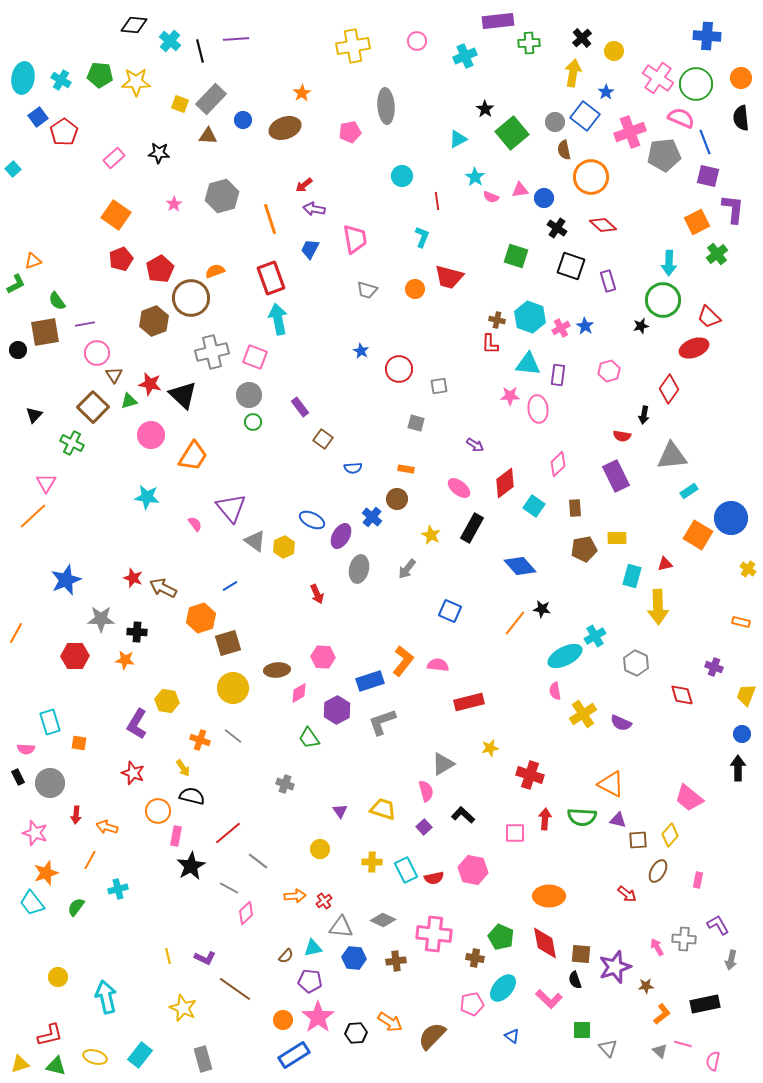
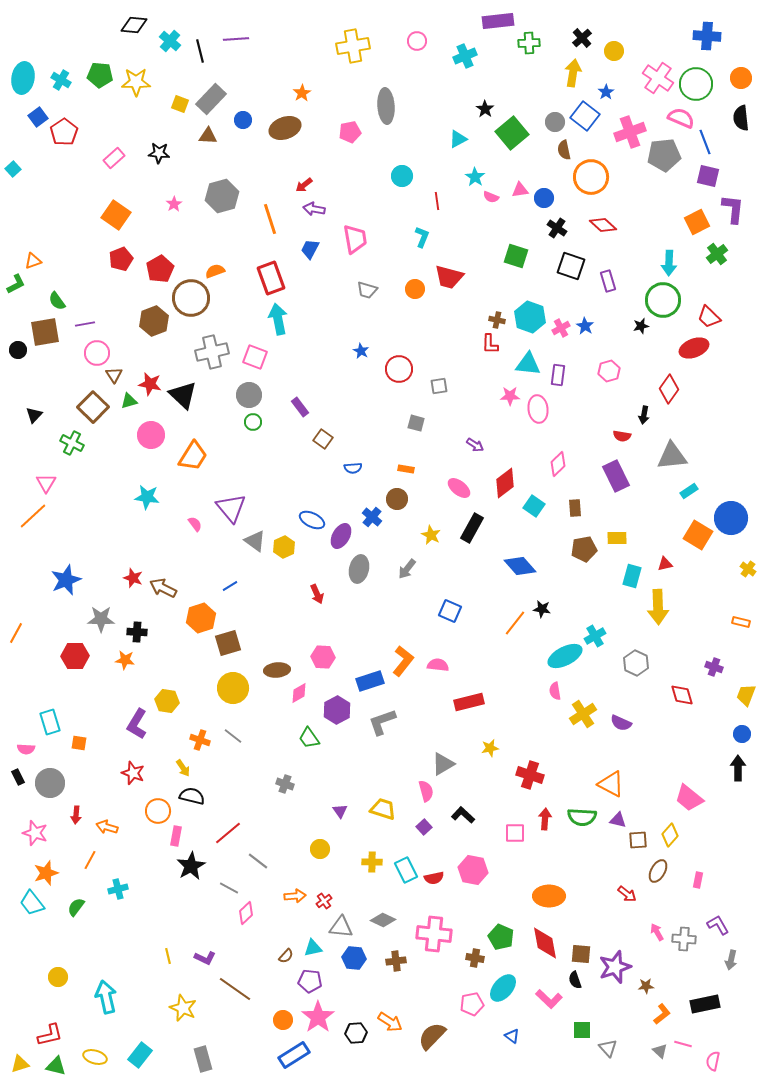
pink arrow at (657, 947): moved 15 px up
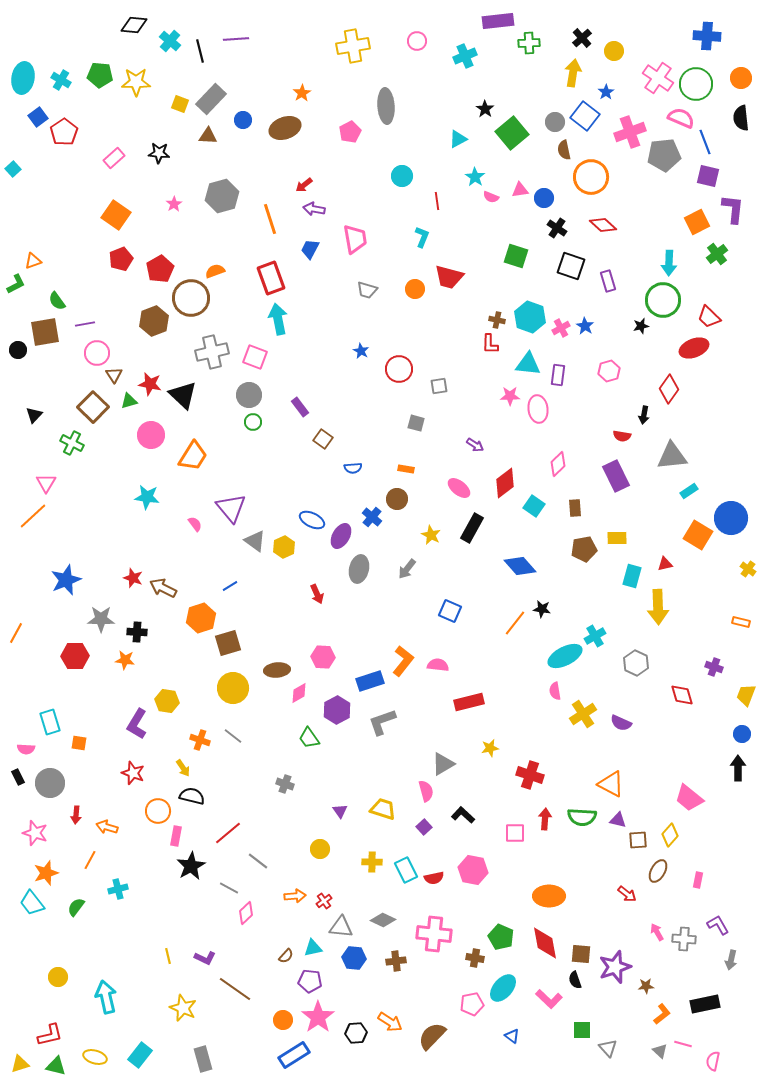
pink pentagon at (350, 132): rotated 15 degrees counterclockwise
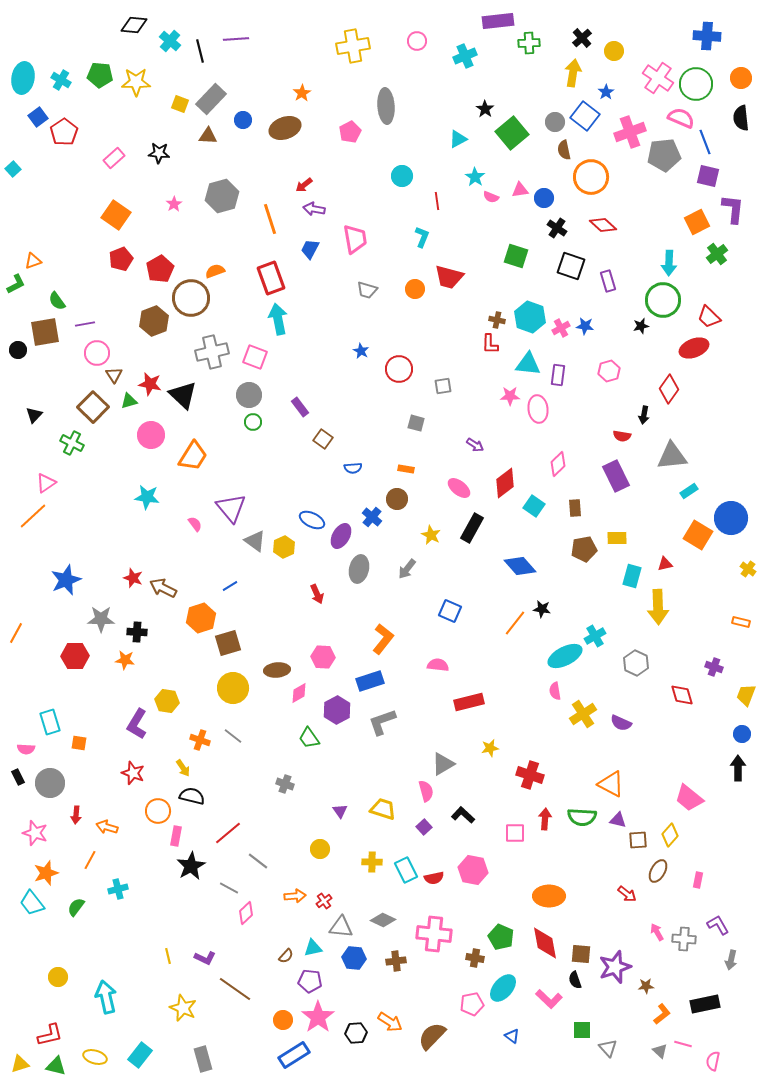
blue star at (585, 326): rotated 24 degrees counterclockwise
gray square at (439, 386): moved 4 px right
pink triangle at (46, 483): rotated 25 degrees clockwise
orange L-shape at (403, 661): moved 20 px left, 22 px up
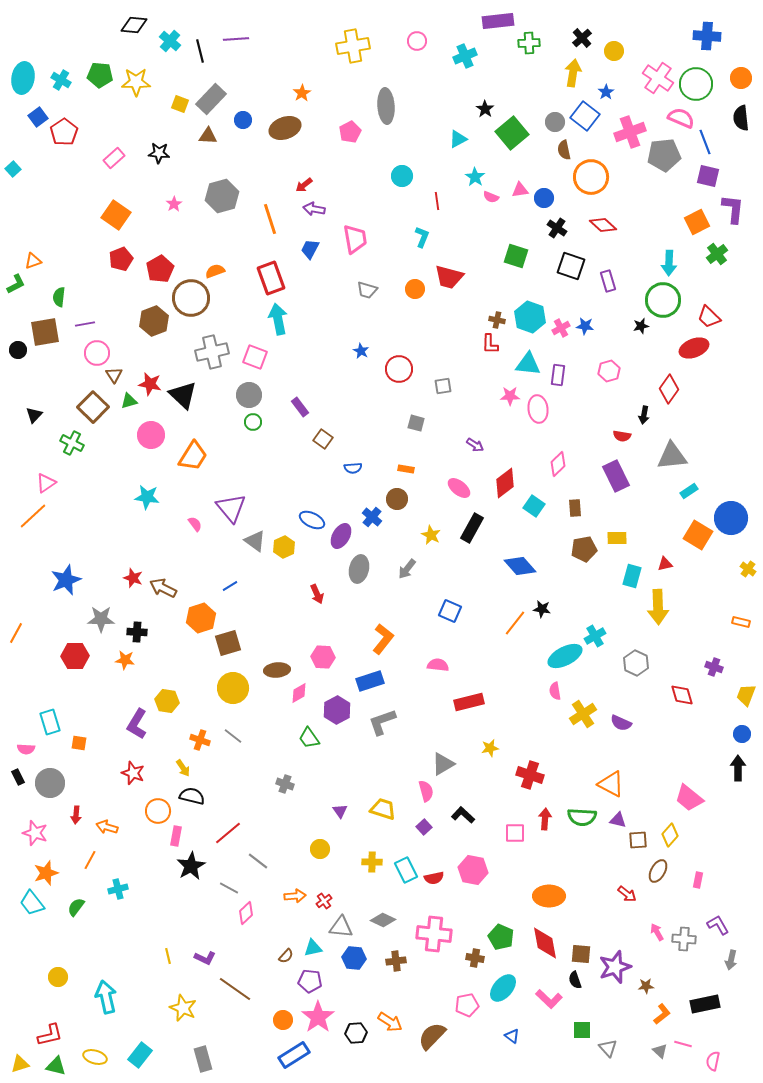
green semicircle at (57, 301): moved 2 px right, 4 px up; rotated 42 degrees clockwise
pink pentagon at (472, 1004): moved 5 px left, 1 px down
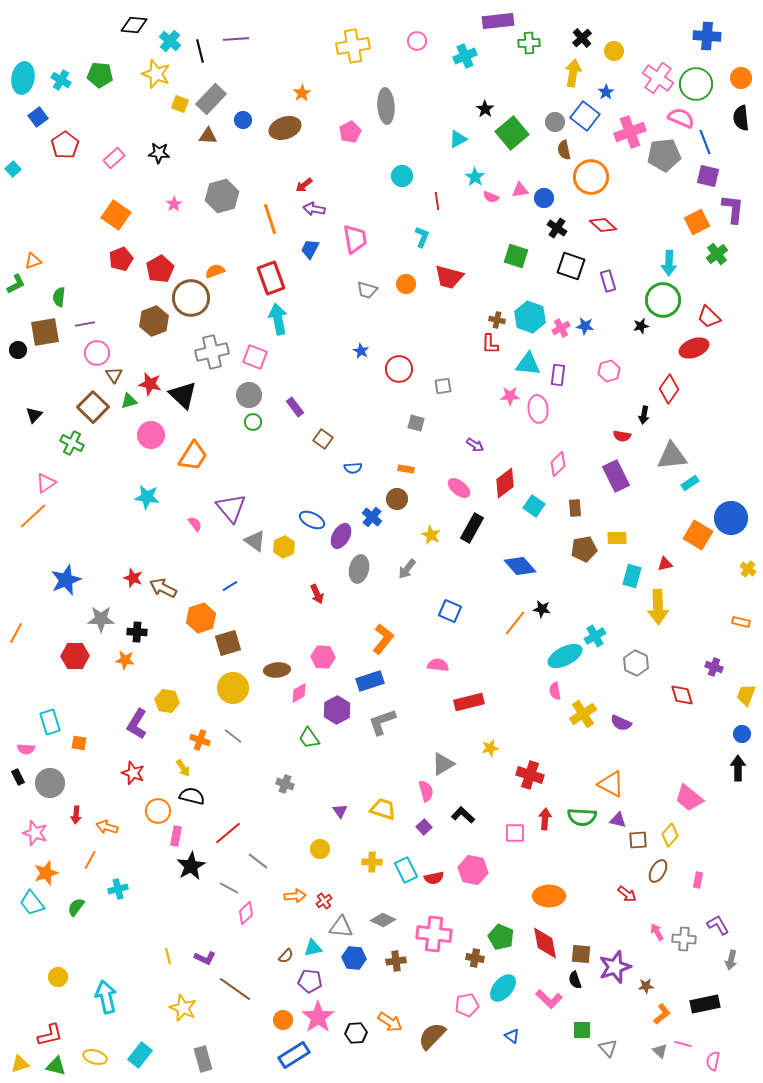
yellow star at (136, 82): moved 20 px right, 8 px up; rotated 20 degrees clockwise
red pentagon at (64, 132): moved 1 px right, 13 px down
orange circle at (415, 289): moved 9 px left, 5 px up
purple rectangle at (300, 407): moved 5 px left
cyan rectangle at (689, 491): moved 1 px right, 8 px up
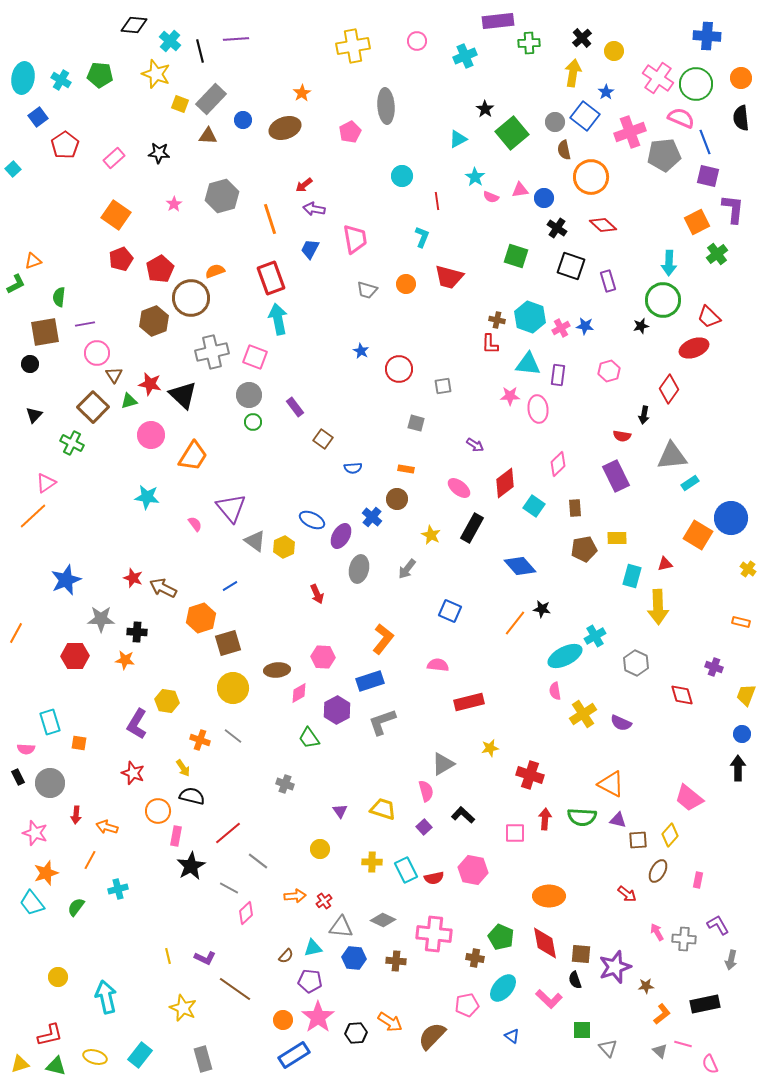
black circle at (18, 350): moved 12 px right, 14 px down
brown cross at (396, 961): rotated 12 degrees clockwise
pink semicircle at (713, 1061): moved 3 px left, 3 px down; rotated 36 degrees counterclockwise
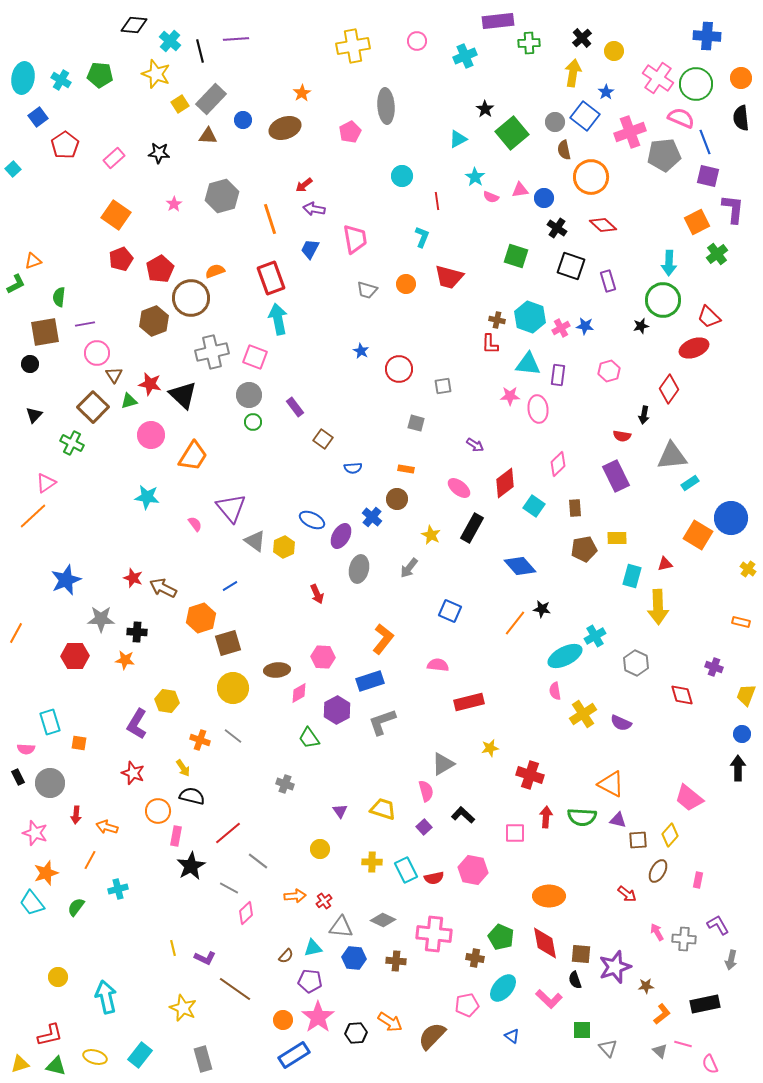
yellow square at (180, 104): rotated 36 degrees clockwise
gray arrow at (407, 569): moved 2 px right, 1 px up
red arrow at (545, 819): moved 1 px right, 2 px up
yellow line at (168, 956): moved 5 px right, 8 px up
